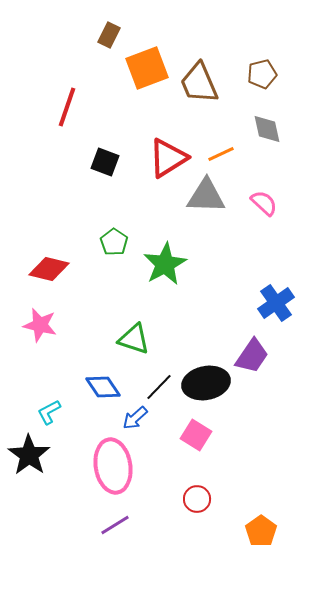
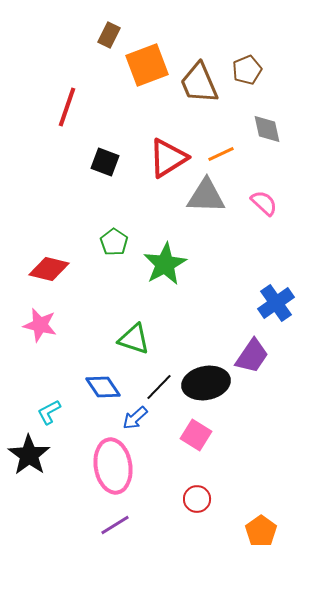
orange square: moved 3 px up
brown pentagon: moved 15 px left, 4 px up; rotated 8 degrees counterclockwise
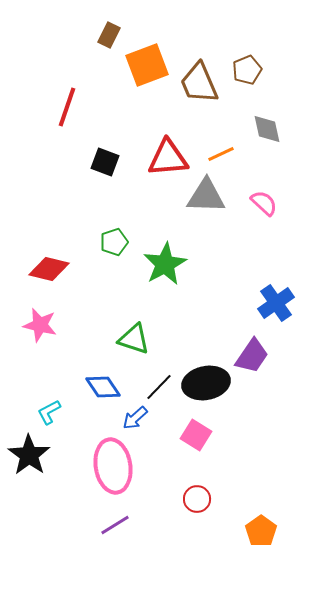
red triangle: rotated 27 degrees clockwise
green pentagon: rotated 20 degrees clockwise
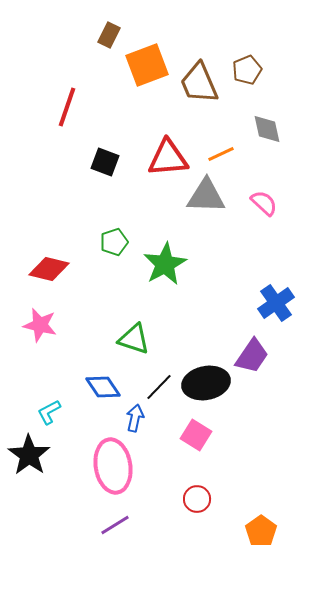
blue arrow: rotated 144 degrees clockwise
